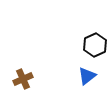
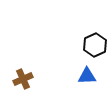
blue triangle: rotated 36 degrees clockwise
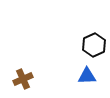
black hexagon: moved 1 px left
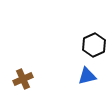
blue triangle: rotated 12 degrees counterclockwise
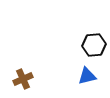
black hexagon: rotated 20 degrees clockwise
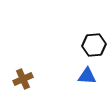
blue triangle: rotated 18 degrees clockwise
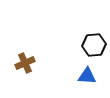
brown cross: moved 2 px right, 16 px up
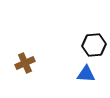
blue triangle: moved 1 px left, 2 px up
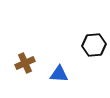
blue triangle: moved 27 px left
